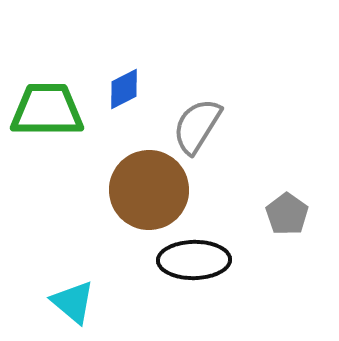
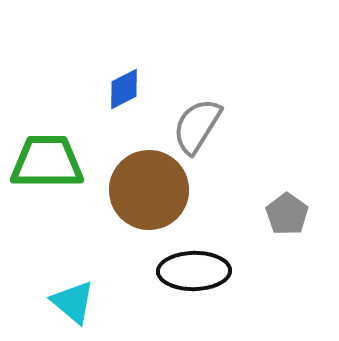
green trapezoid: moved 52 px down
black ellipse: moved 11 px down
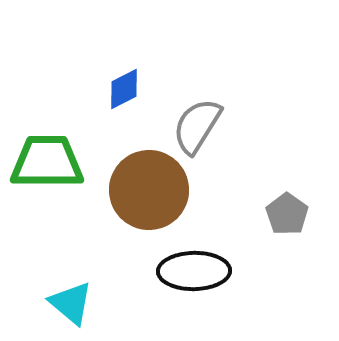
cyan triangle: moved 2 px left, 1 px down
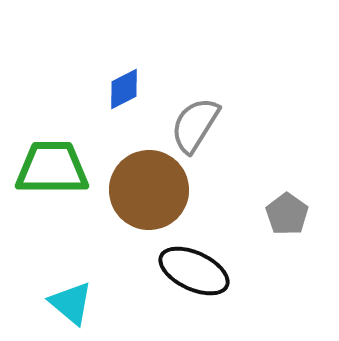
gray semicircle: moved 2 px left, 1 px up
green trapezoid: moved 5 px right, 6 px down
black ellipse: rotated 26 degrees clockwise
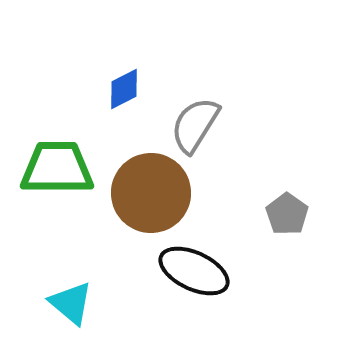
green trapezoid: moved 5 px right
brown circle: moved 2 px right, 3 px down
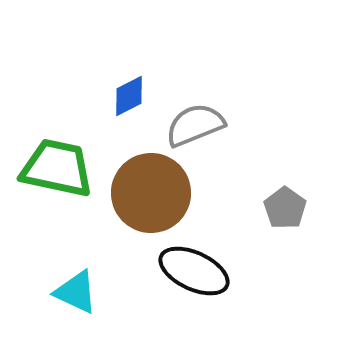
blue diamond: moved 5 px right, 7 px down
gray semicircle: rotated 36 degrees clockwise
green trapezoid: rotated 12 degrees clockwise
gray pentagon: moved 2 px left, 6 px up
cyan triangle: moved 5 px right, 11 px up; rotated 15 degrees counterclockwise
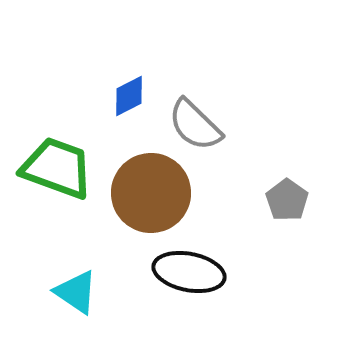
gray semicircle: rotated 114 degrees counterclockwise
green trapezoid: rotated 8 degrees clockwise
gray pentagon: moved 2 px right, 8 px up
black ellipse: moved 5 px left, 1 px down; rotated 14 degrees counterclockwise
cyan triangle: rotated 9 degrees clockwise
